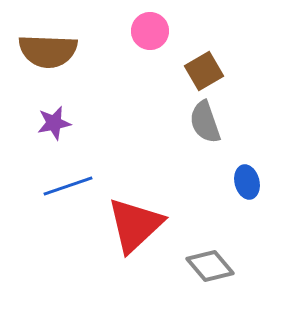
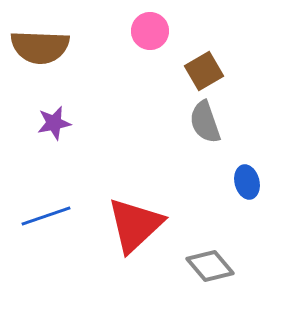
brown semicircle: moved 8 px left, 4 px up
blue line: moved 22 px left, 30 px down
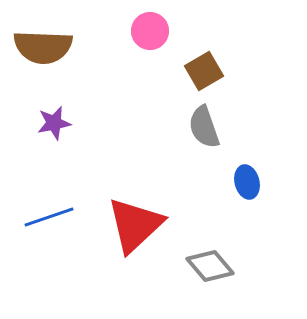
brown semicircle: moved 3 px right
gray semicircle: moved 1 px left, 5 px down
blue line: moved 3 px right, 1 px down
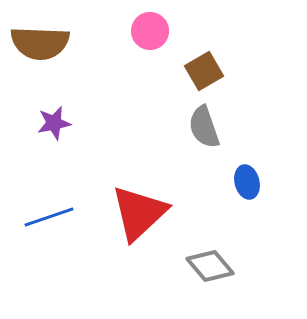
brown semicircle: moved 3 px left, 4 px up
red triangle: moved 4 px right, 12 px up
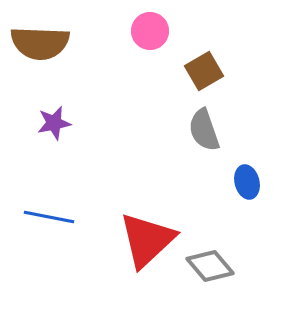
gray semicircle: moved 3 px down
red triangle: moved 8 px right, 27 px down
blue line: rotated 30 degrees clockwise
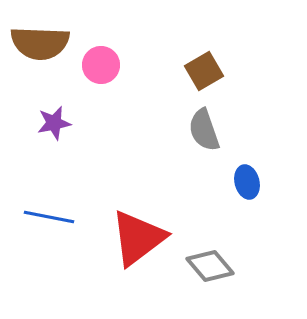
pink circle: moved 49 px left, 34 px down
red triangle: moved 9 px left, 2 px up; rotated 6 degrees clockwise
